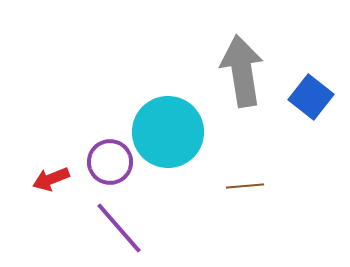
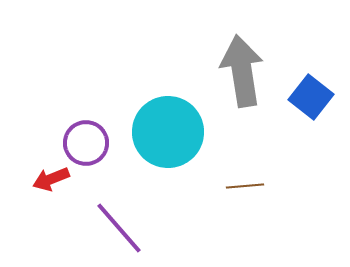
purple circle: moved 24 px left, 19 px up
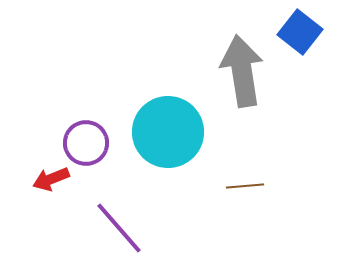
blue square: moved 11 px left, 65 px up
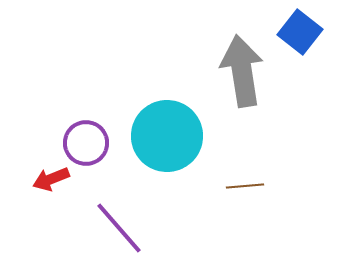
cyan circle: moved 1 px left, 4 px down
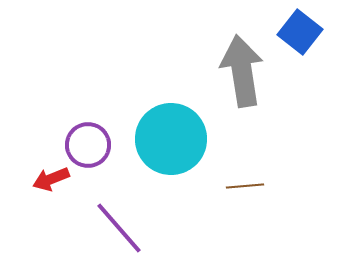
cyan circle: moved 4 px right, 3 px down
purple circle: moved 2 px right, 2 px down
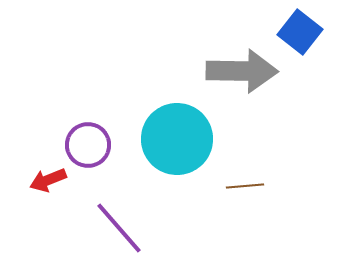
gray arrow: rotated 100 degrees clockwise
cyan circle: moved 6 px right
red arrow: moved 3 px left, 1 px down
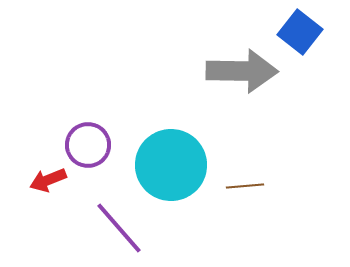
cyan circle: moved 6 px left, 26 px down
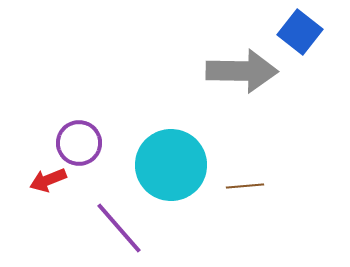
purple circle: moved 9 px left, 2 px up
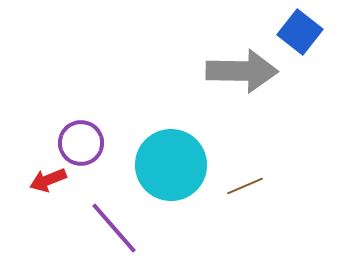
purple circle: moved 2 px right
brown line: rotated 18 degrees counterclockwise
purple line: moved 5 px left
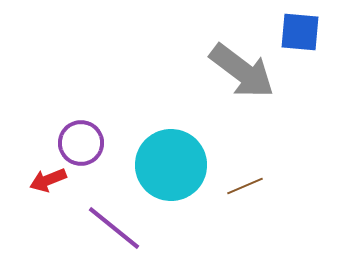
blue square: rotated 33 degrees counterclockwise
gray arrow: rotated 36 degrees clockwise
purple line: rotated 10 degrees counterclockwise
